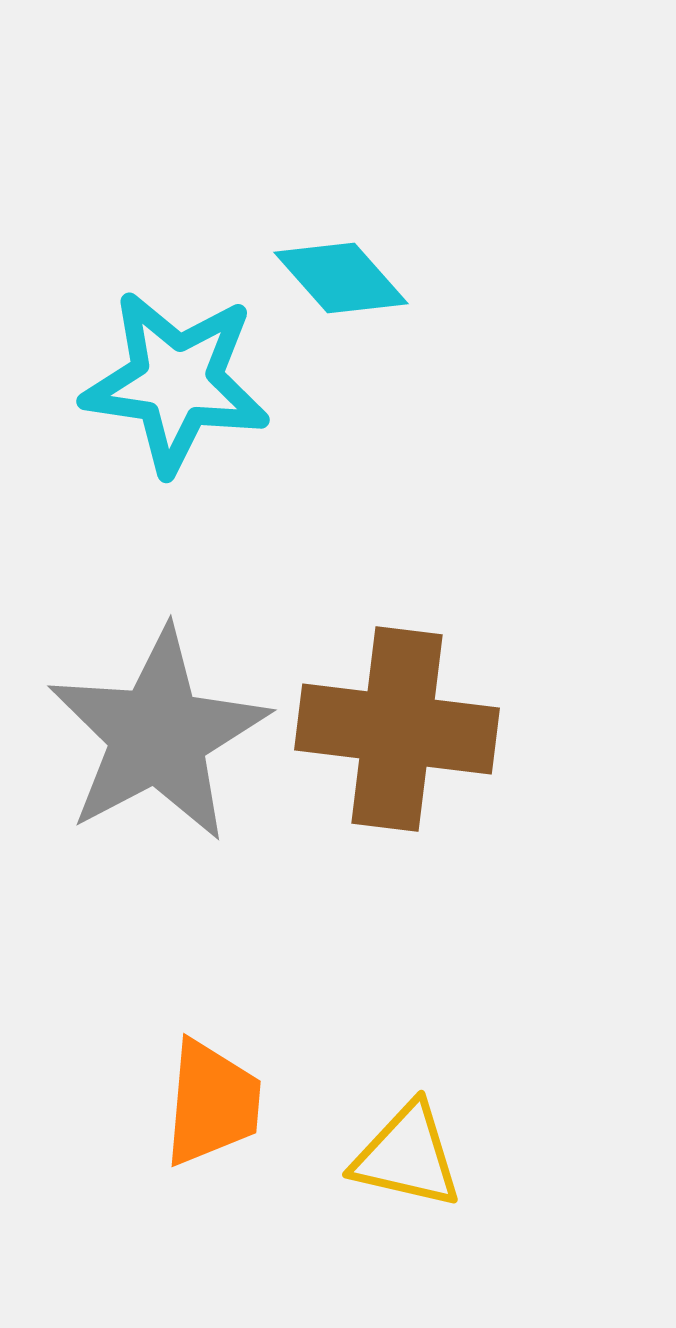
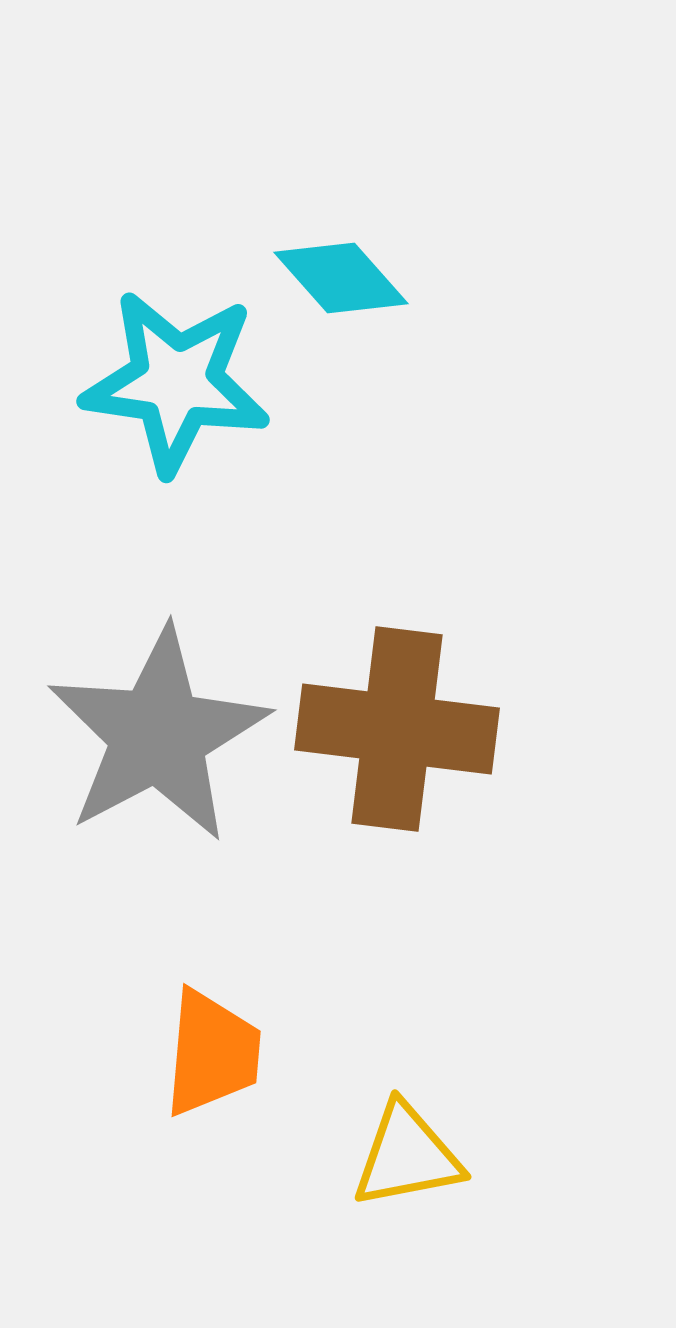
orange trapezoid: moved 50 px up
yellow triangle: rotated 24 degrees counterclockwise
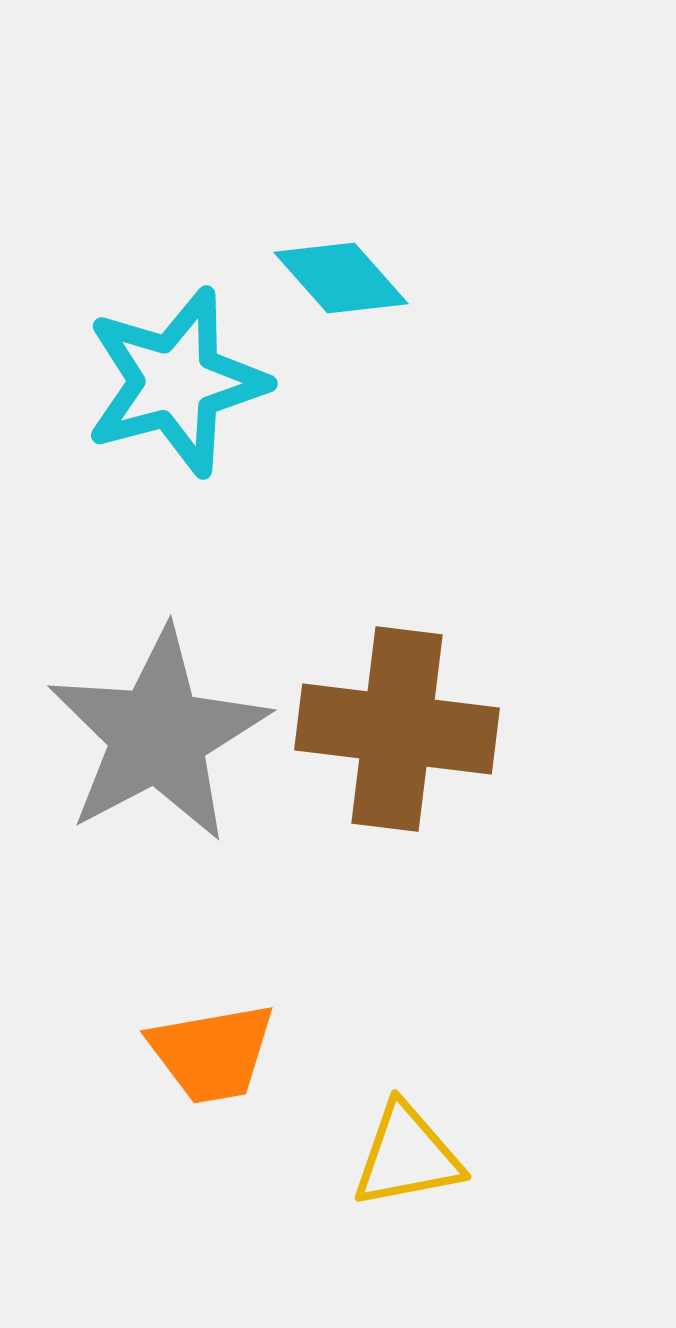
cyan star: rotated 23 degrees counterclockwise
orange trapezoid: rotated 75 degrees clockwise
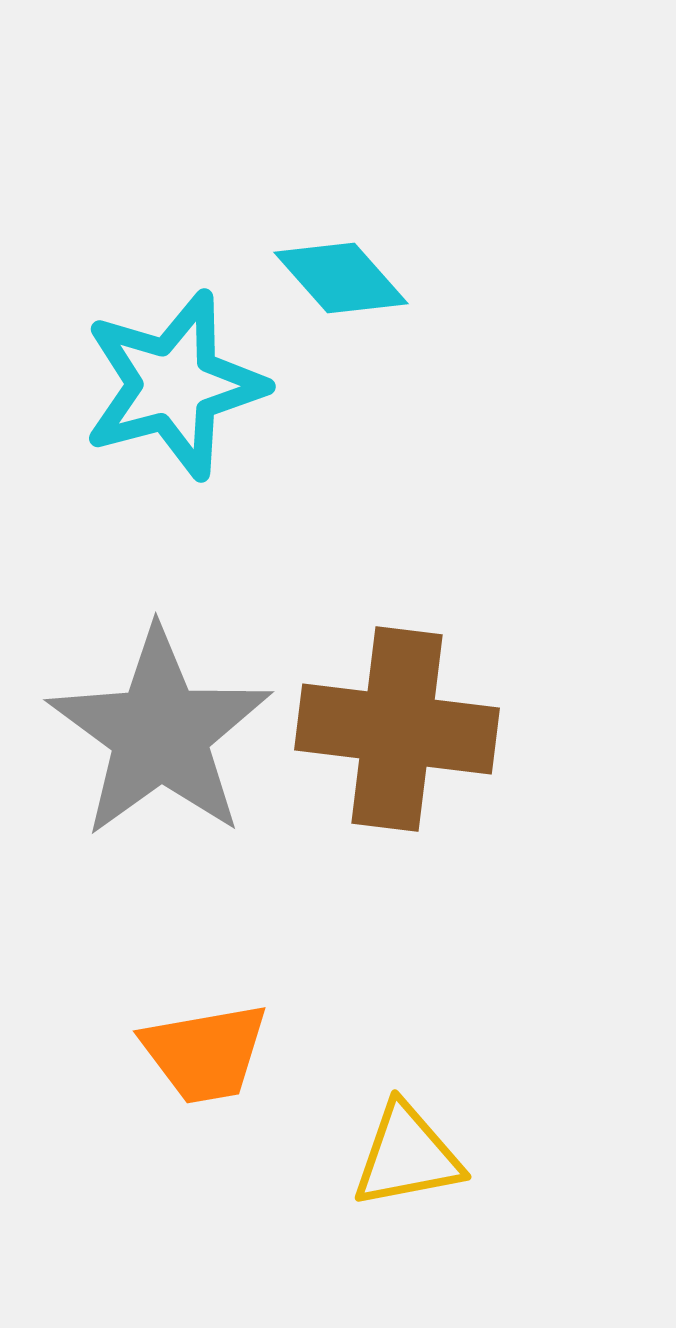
cyan star: moved 2 px left, 3 px down
gray star: moved 2 px right, 2 px up; rotated 8 degrees counterclockwise
orange trapezoid: moved 7 px left
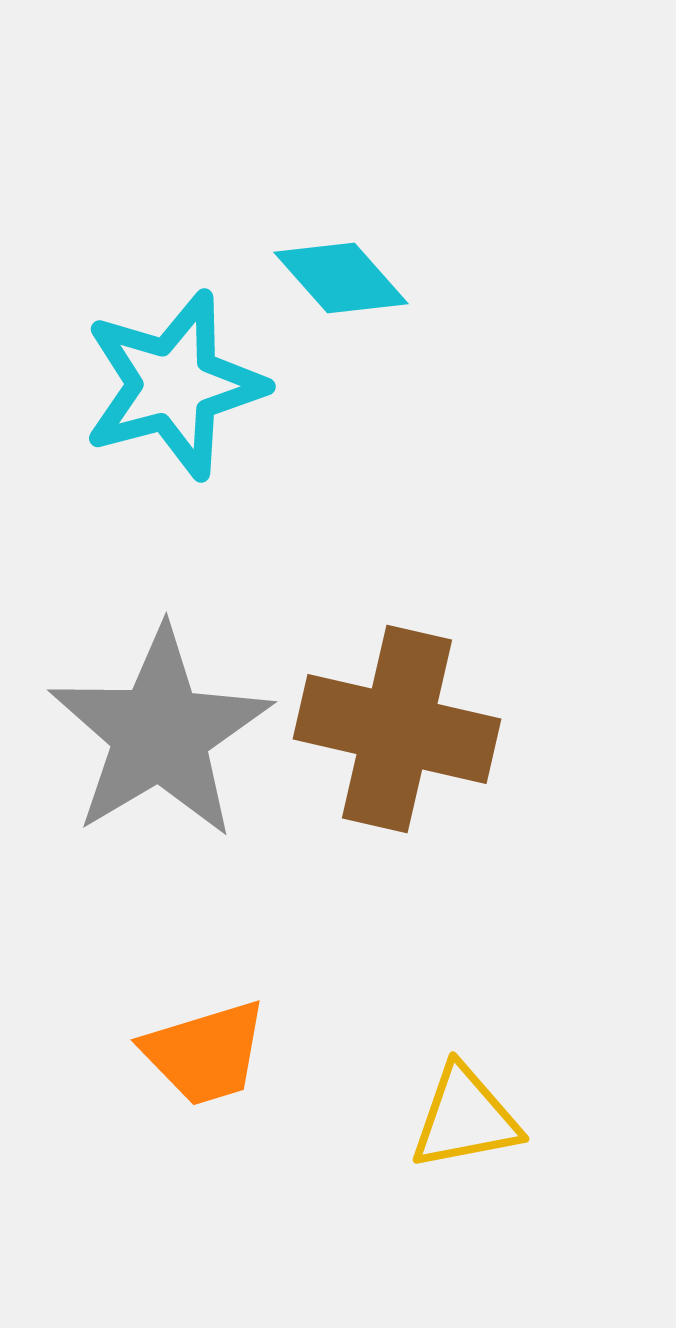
brown cross: rotated 6 degrees clockwise
gray star: rotated 5 degrees clockwise
orange trapezoid: rotated 7 degrees counterclockwise
yellow triangle: moved 58 px right, 38 px up
